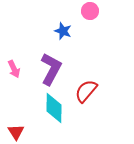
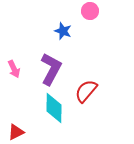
red triangle: rotated 36 degrees clockwise
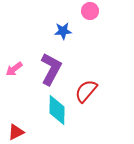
blue star: rotated 24 degrees counterclockwise
pink arrow: rotated 78 degrees clockwise
cyan diamond: moved 3 px right, 2 px down
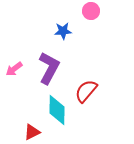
pink circle: moved 1 px right
purple L-shape: moved 2 px left, 1 px up
red triangle: moved 16 px right
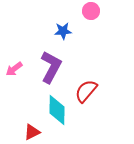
purple L-shape: moved 2 px right, 1 px up
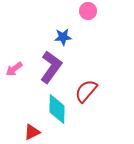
pink circle: moved 3 px left
blue star: moved 6 px down
purple L-shape: rotated 8 degrees clockwise
cyan diamond: moved 1 px up
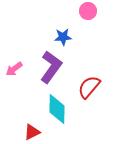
red semicircle: moved 3 px right, 4 px up
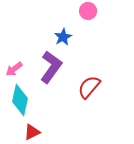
blue star: rotated 24 degrees counterclockwise
cyan diamond: moved 37 px left, 9 px up; rotated 12 degrees clockwise
